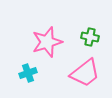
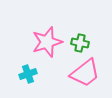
green cross: moved 10 px left, 6 px down
cyan cross: moved 1 px down
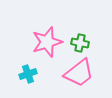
pink trapezoid: moved 6 px left
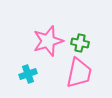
pink star: moved 1 px right, 1 px up
pink trapezoid: rotated 40 degrees counterclockwise
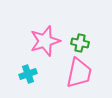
pink star: moved 3 px left
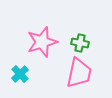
pink star: moved 3 px left, 1 px down
cyan cross: moved 8 px left; rotated 24 degrees counterclockwise
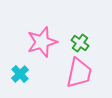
green cross: rotated 24 degrees clockwise
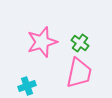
cyan cross: moved 7 px right, 12 px down; rotated 24 degrees clockwise
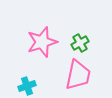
green cross: rotated 24 degrees clockwise
pink trapezoid: moved 1 px left, 2 px down
